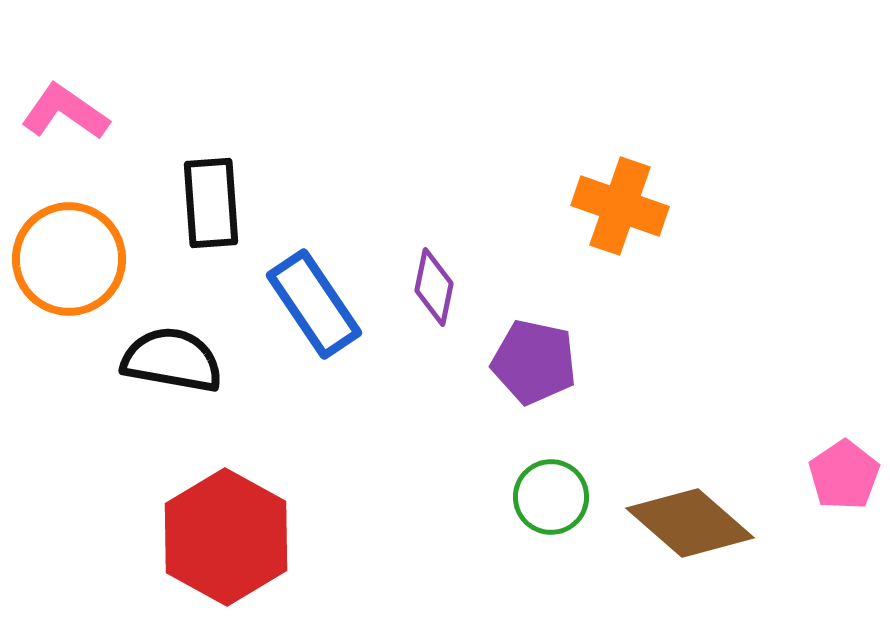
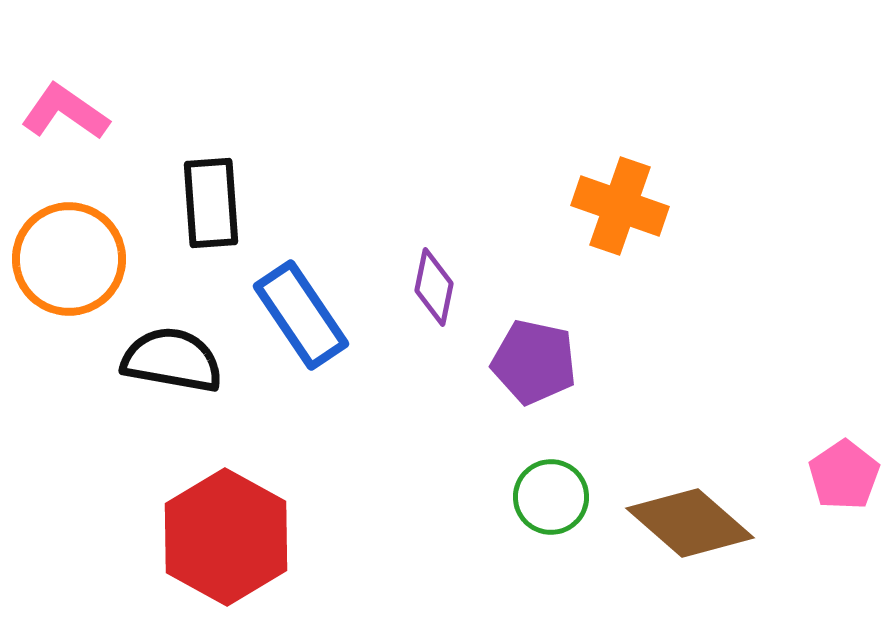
blue rectangle: moved 13 px left, 11 px down
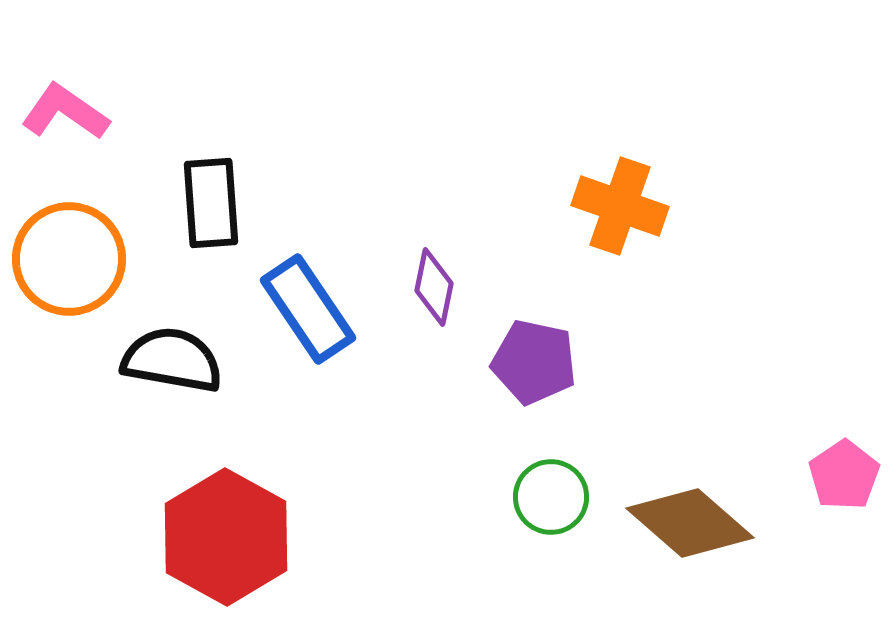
blue rectangle: moved 7 px right, 6 px up
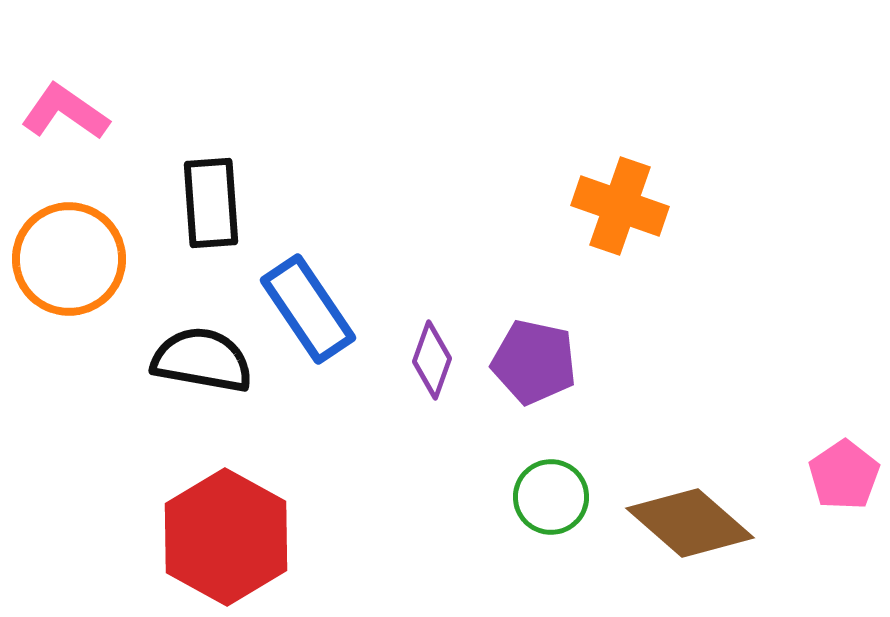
purple diamond: moved 2 px left, 73 px down; rotated 8 degrees clockwise
black semicircle: moved 30 px right
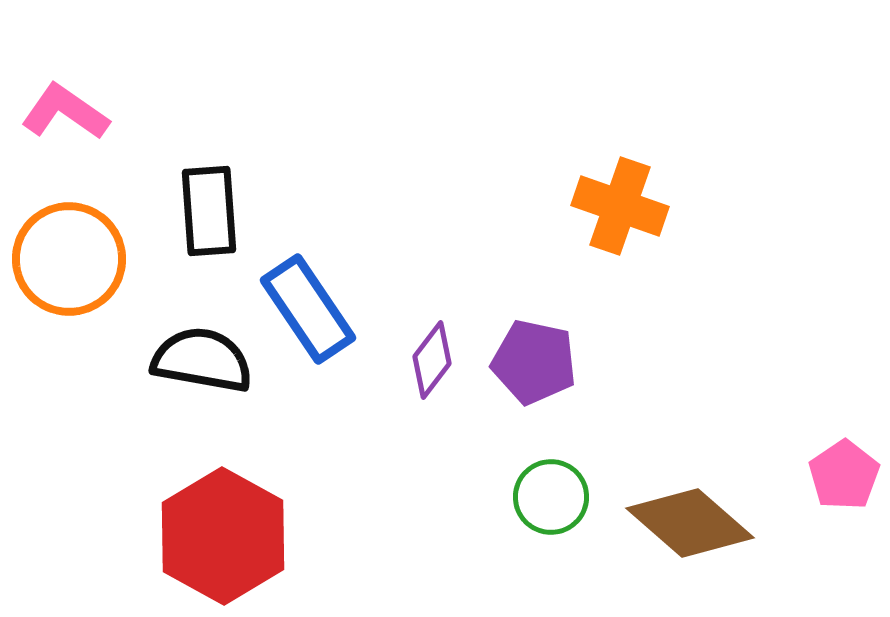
black rectangle: moved 2 px left, 8 px down
purple diamond: rotated 18 degrees clockwise
red hexagon: moved 3 px left, 1 px up
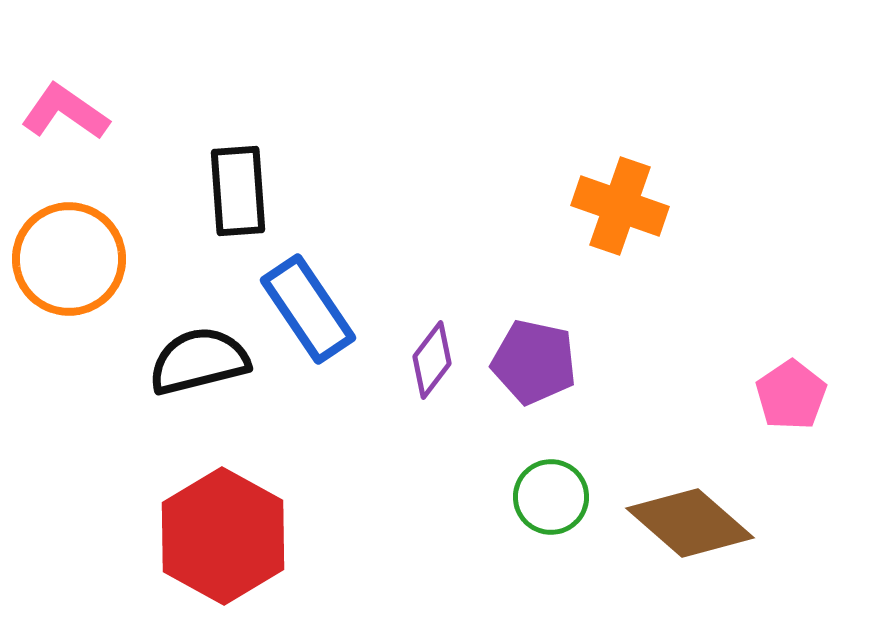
black rectangle: moved 29 px right, 20 px up
black semicircle: moved 3 px left, 1 px down; rotated 24 degrees counterclockwise
pink pentagon: moved 53 px left, 80 px up
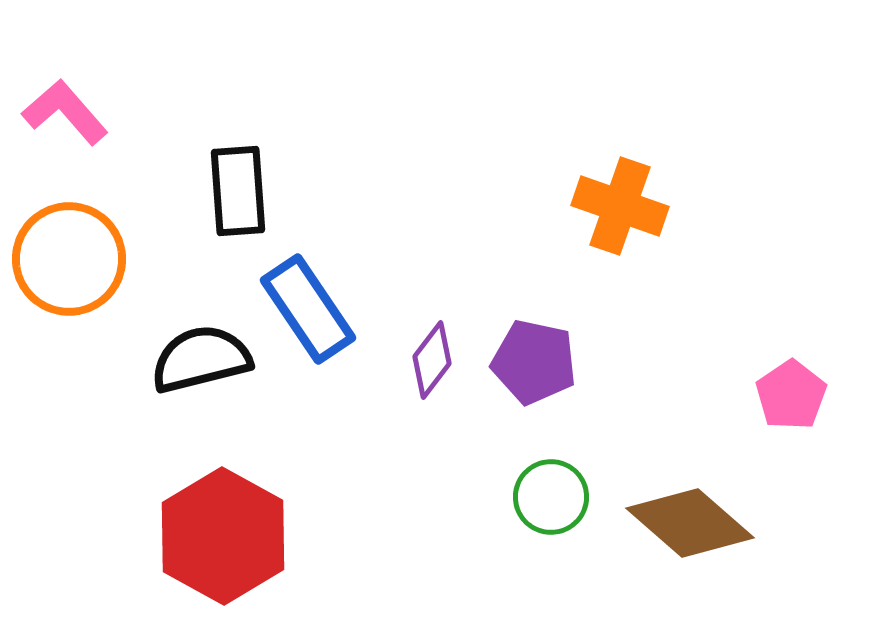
pink L-shape: rotated 14 degrees clockwise
black semicircle: moved 2 px right, 2 px up
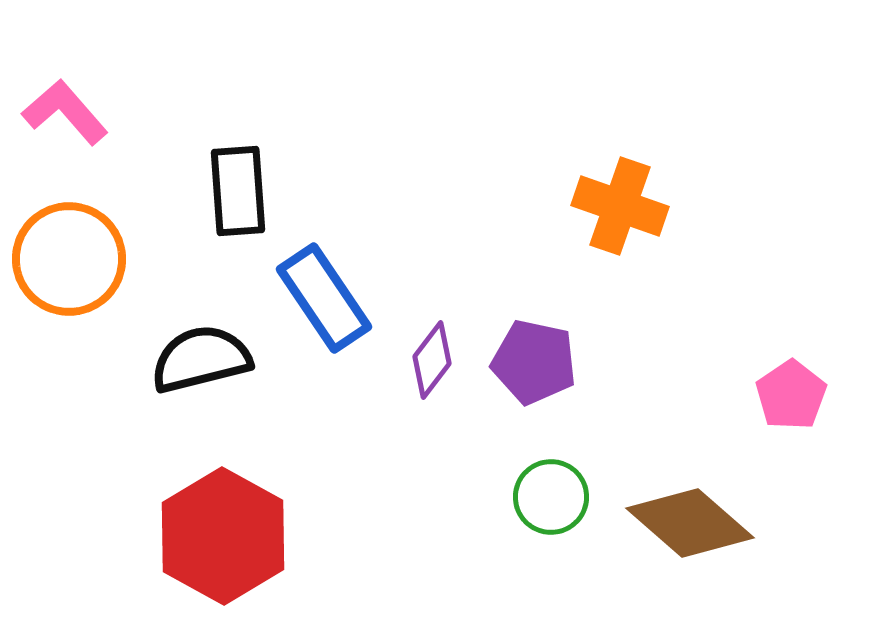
blue rectangle: moved 16 px right, 11 px up
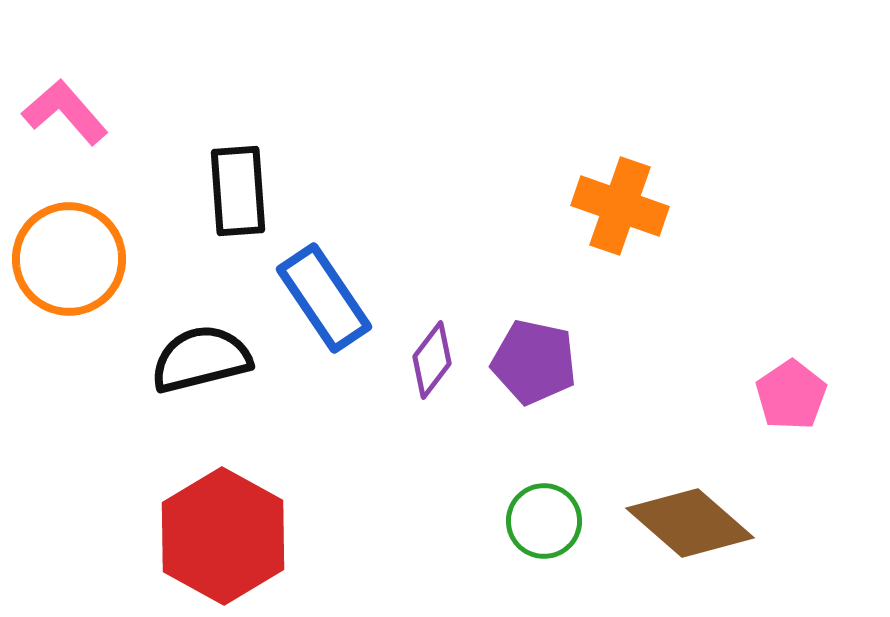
green circle: moved 7 px left, 24 px down
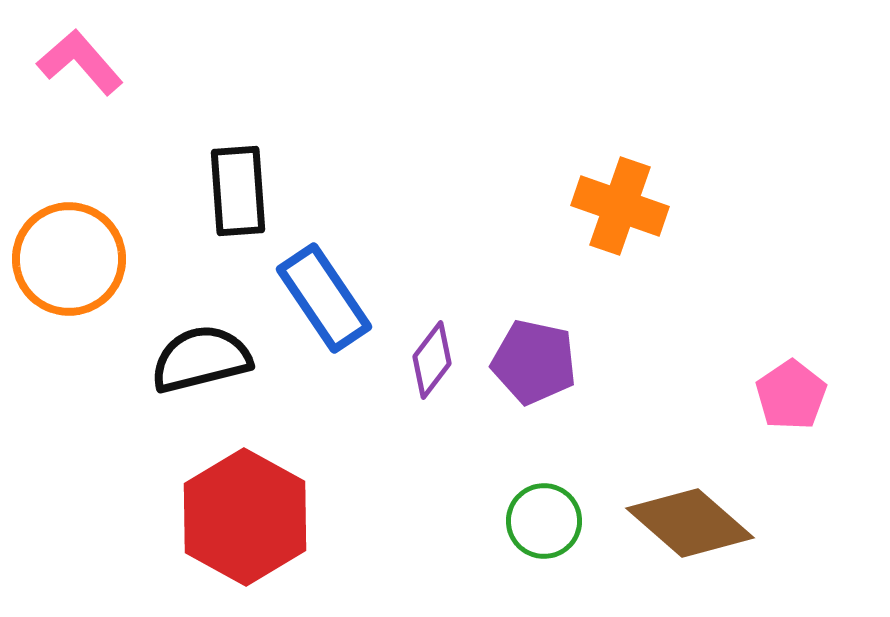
pink L-shape: moved 15 px right, 50 px up
red hexagon: moved 22 px right, 19 px up
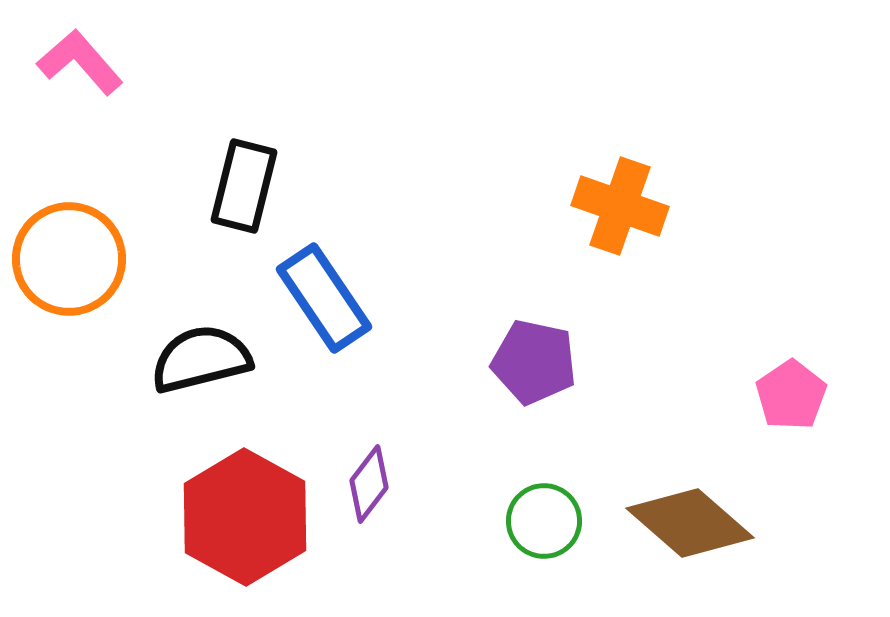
black rectangle: moved 6 px right, 5 px up; rotated 18 degrees clockwise
purple diamond: moved 63 px left, 124 px down
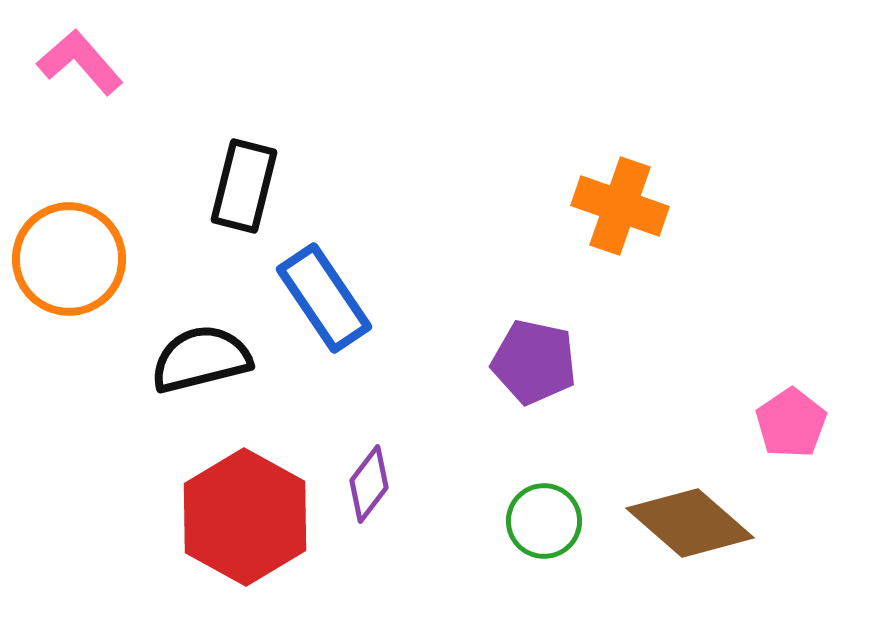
pink pentagon: moved 28 px down
